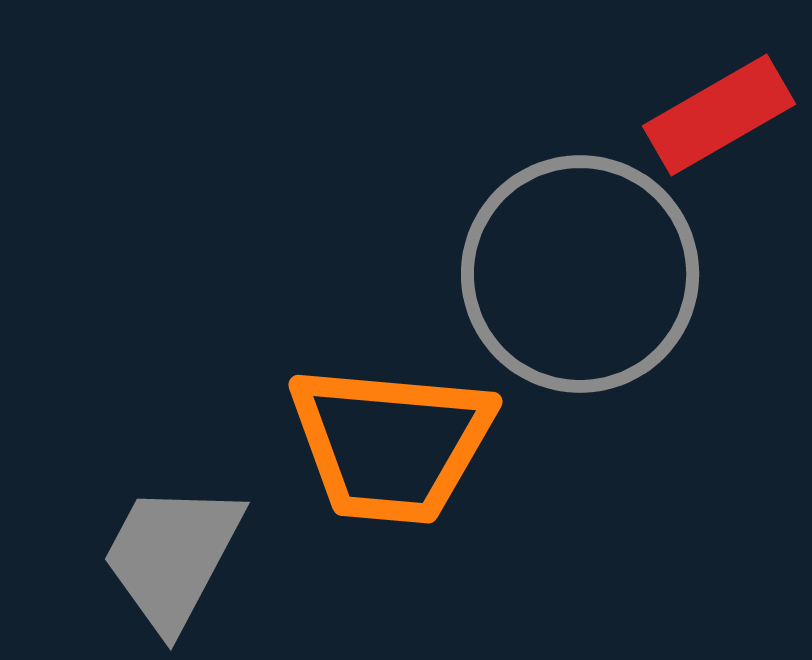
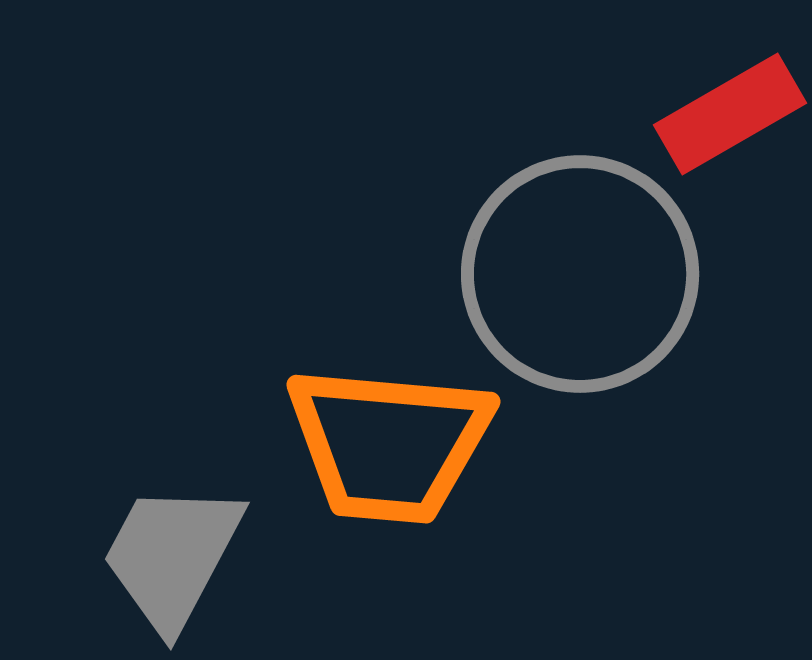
red rectangle: moved 11 px right, 1 px up
orange trapezoid: moved 2 px left
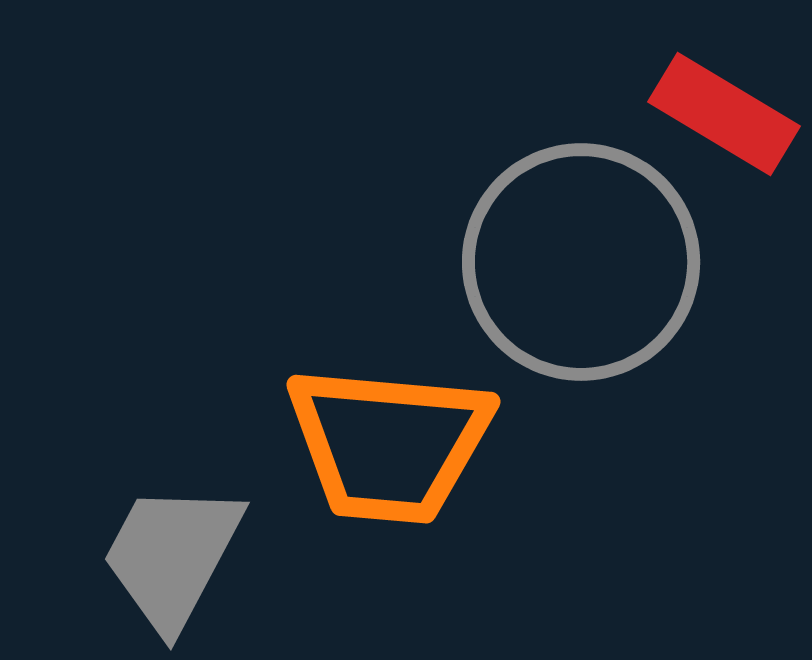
red rectangle: moved 6 px left; rotated 61 degrees clockwise
gray circle: moved 1 px right, 12 px up
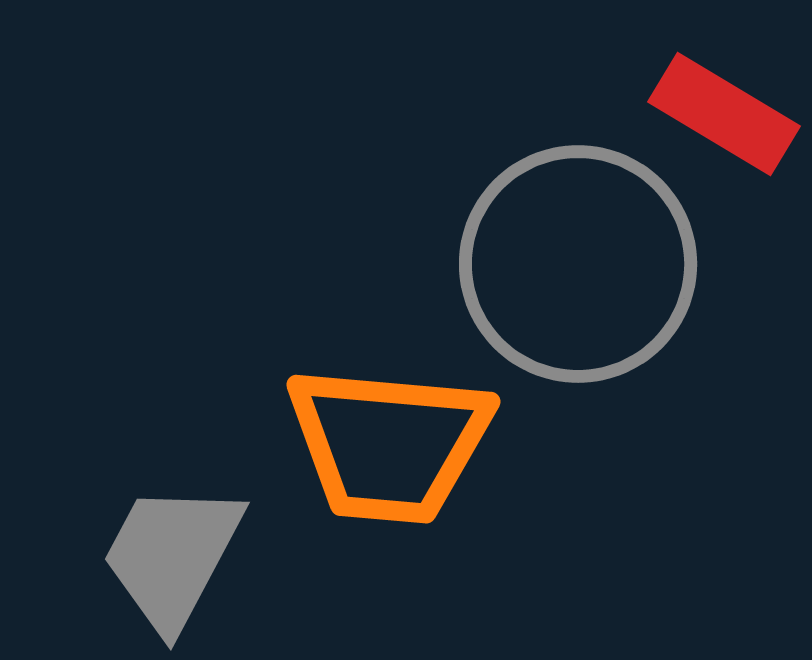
gray circle: moved 3 px left, 2 px down
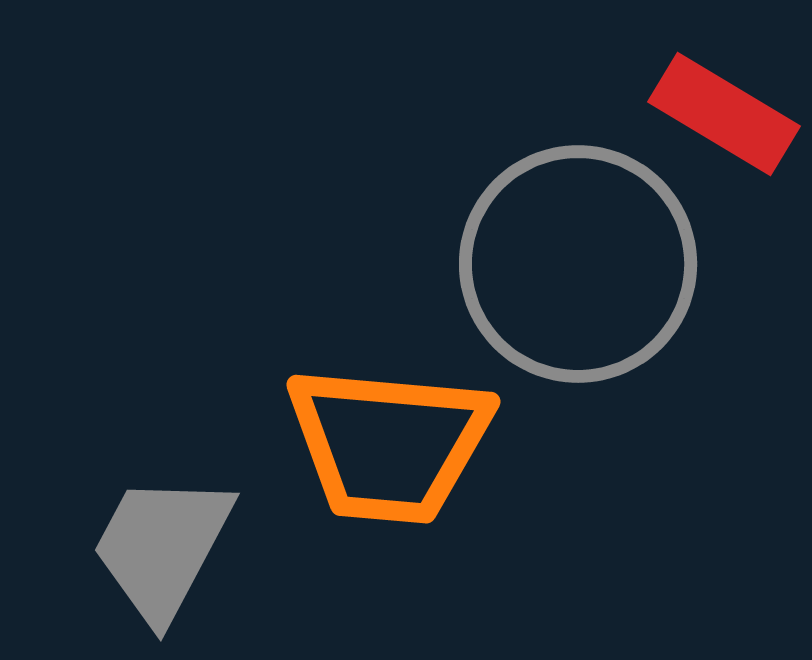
gray trapezoid: moved 10 px left, 9 px up
